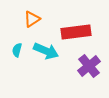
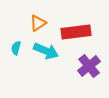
orange triangle: moved 6 px right, 4 px down
cyan semicircle: moved 1 px left, 2 px up
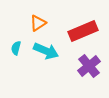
red rectangle: moved 7 px right, 1 px up; rotated 16 degrees counterclockwise
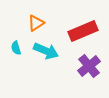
orange triangle: moved 2 px left
cyan semicircle: rotated 32 degrees counterclockwise
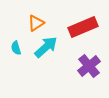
red rectangle: moved 4 px up
cyan arrow: moved 4 px up; rotated 65 degrees counterclockwise
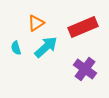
purple cross: moved 4 px left, 3 px down; rotated 15 degrees counterclockwise
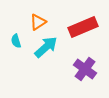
orange triangle: moved 2 px right, 1 px up
cyan semicircle: moved 7 px up
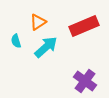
red rectangle: moved 1 px right, 1 px up
purple cross: moved 12 px down
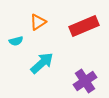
cyan semicircle: rotated 88 degrees counterclockwise
cyan arrow: moved 4 px left, 16 px down
purple cross: rotated 20 degrees clockwise
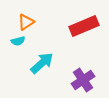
orange triangle: moved 12 px left
cyan semicircle: moved 2 px right
purple cross: moved 2 px left, 1 px up
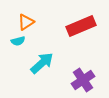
red rectangle: moved 3 px left
